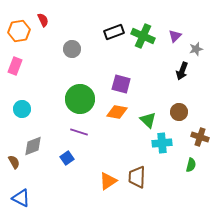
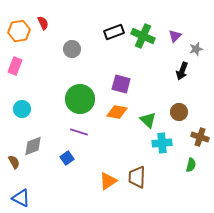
red semicircle: moved 3 px down
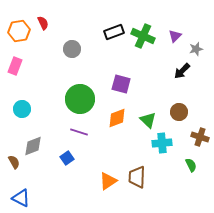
black arrow: rotated 24 degrees clockwise
orange diamond: moved 6 px down; rotated 30 degrees counterclockwise
green semicircle: rotated 40 degrees counterclockwise
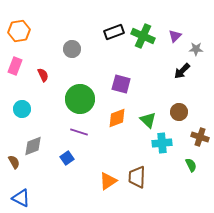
red semicircle: moved 52 px down
gray star: rotated 16 degrees clockwise
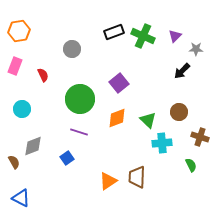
purple square: moved 2 px left, 1 px up; rotated 36 degrees clockwise
